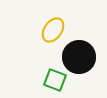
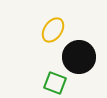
green square: moved 3 px down
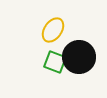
green square: moved 21 px up
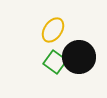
green square: rotated 15 degrees clockwise
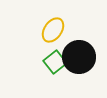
green square: rotated 15 degrees clockwise
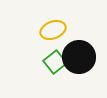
yellow ellipse: rotated 35 degrees clockwise
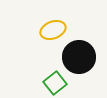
green square: moved 21 px down
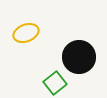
yellow ellipse: moved 27 px left, 3 px down
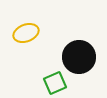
green square: rotated 15 degrees clockwise
